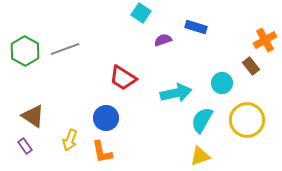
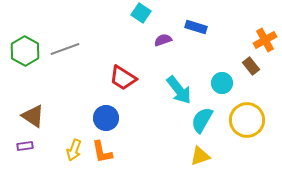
cyan arrow: moved 3 px right, 3 px up; rotated 64 degrees clockwise
yellow arrow: moved 4 px right, 10 px down
purple rectangle: rotated 63 degrees counterclockwise
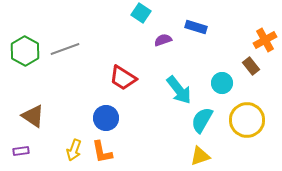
purple rectangle: moved 4 px left, 5 px down
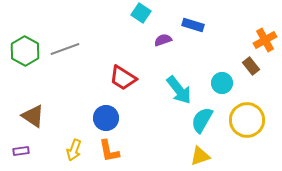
blue rectangle: moved 3 px left, 2 px up
orange L-shape: moved 7 px right, 1 px up
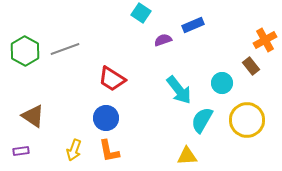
blue rectangle: rotated 40 degrees counterclockwise
red trapezoid: moved 11 px left, 1 px down
yellow triangle: moved 13 px left; rotated 15 degrees clockwise
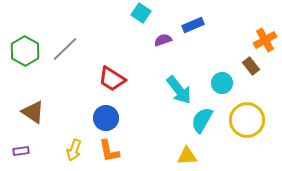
gray line: rotated 24 degrees counterclockwise
brown triangle: moved 4 px up
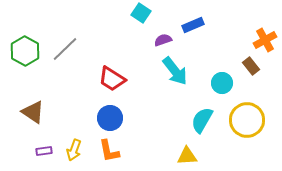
cyan arrow: moved 4 px left, 19 px up
blue circle: moved 4 px right
purple rectangle: moved 23 px right
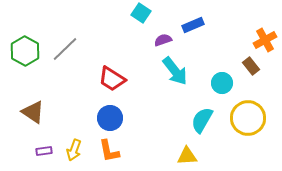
yellow circle: moved 1 px right, 2 px up
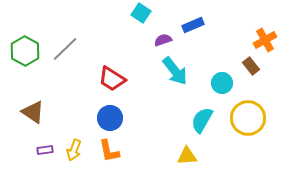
purple rectangle: moved 1 px right, 1 px up
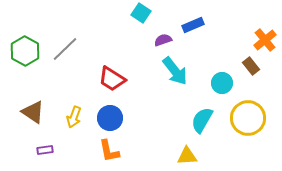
orange cross: rotated 10 degrees counterclockwise
yellow arrow: moved 33 px up
